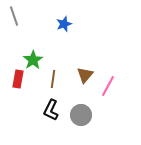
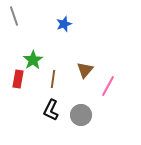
brown triangle: moved 5 px up
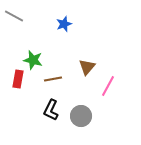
gray line: rotated 42 degrees counterclockwise
green star: rotated 24 degrees counterclockwise
brown triangle: moved 2 px right, 3 px up
brown line: rotated 72 degrees clockwise
gray circle: moved 1 px down
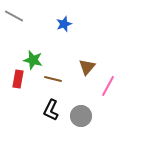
brown line: rotated 24 degrees clockwise
